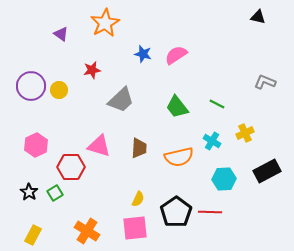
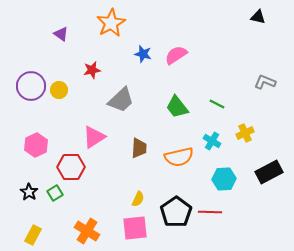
orange star: moved 6 px right
pink triangle: moved 5 px left, 9 px up; rotated 50 degrees counterclockwise
black rectangle: moved 2 px right, 1 px down
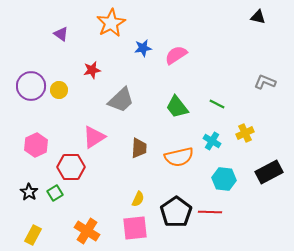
blue star: moved 6 px up; rotated 24 degrees counterclockwise
cyan hexagon: rotated 10 degrees clockwise
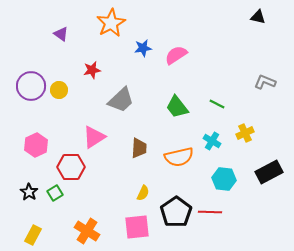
yellow semicircle: moved 5 px right, 6 px up
pink square: moved 2 px right, 1 px up
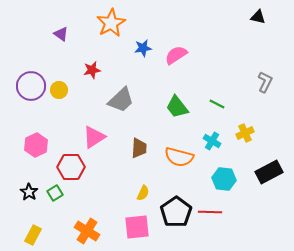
gray L-shape: rotated 95 degrees clockwise
orange semicircle: rotated 28 degrees clockwise
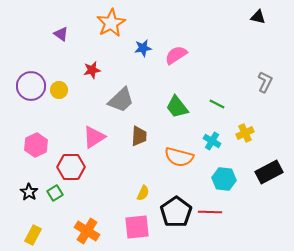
brown trapezoid: moved 12 px up
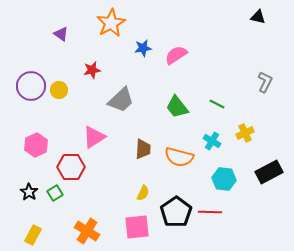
brown trapezoid: moved 4 px right, 13 px down
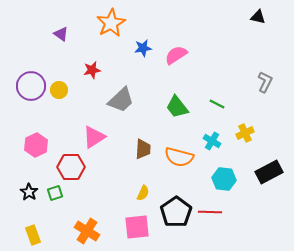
green square: rotated 14 degrees clockwise
yellow rectangle: rotated 48 degrees counterclockwise
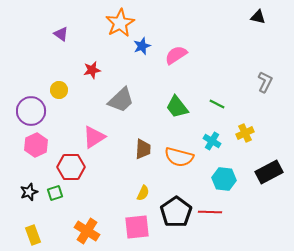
orange star: moved 9 px right
blue star: moved 1 px left, 2 px up; rotated 12 degrees counterclockwise
purple circle: moved 25 px down
black star: rotated 18 degrees clockwise
